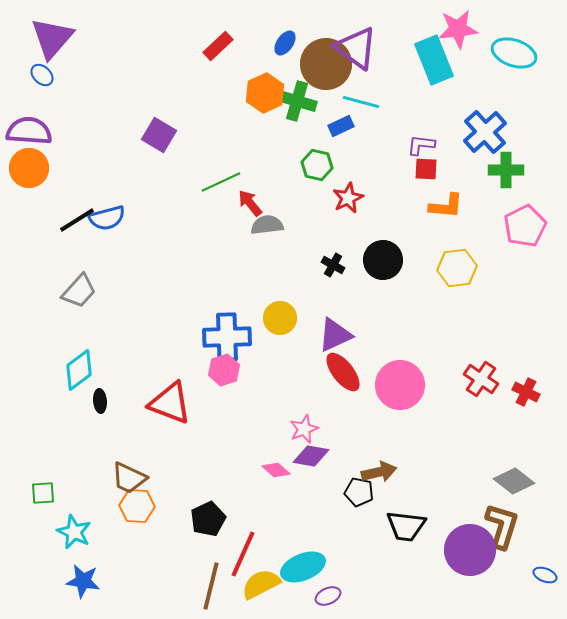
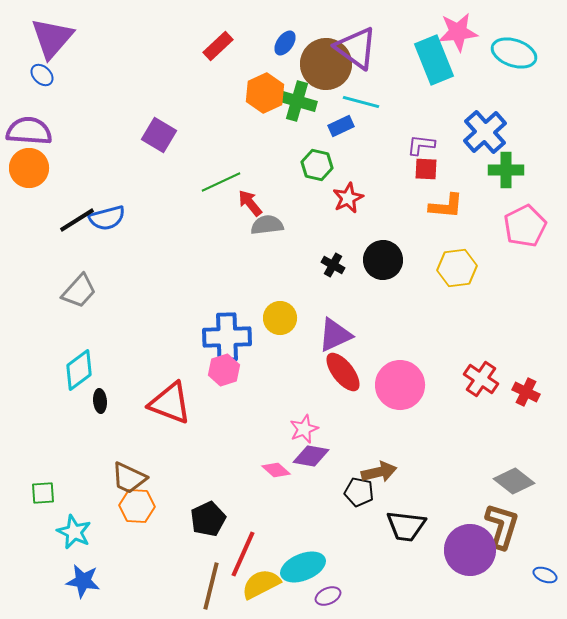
pink star at (458, 29): moved 3 px down
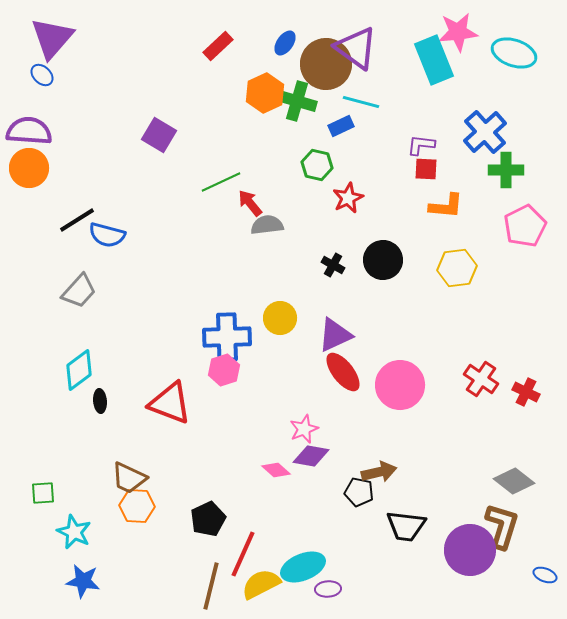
blue semicircle at (107, 218): moved 17 px down; rotated 30 degrees clockwise
purple ellipse at (328, 596): moved 7 px up; rotated 20 degrees clockwise
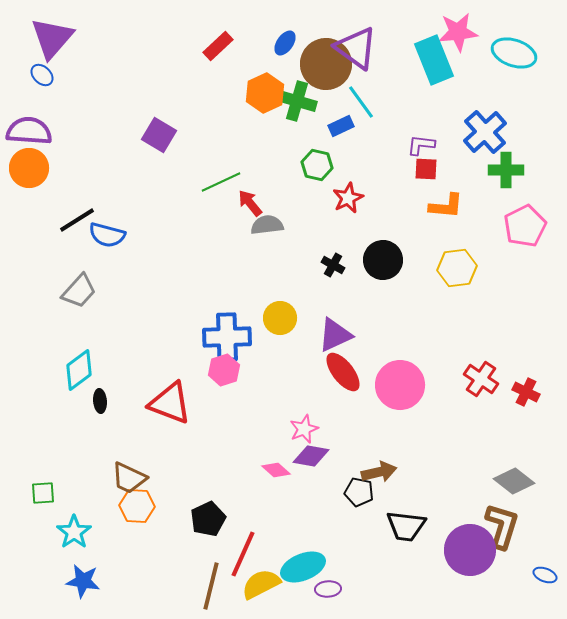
cyan line at (361, 102): rotated 39 degrees clockwise
cyan star at (74, 532): rotated 12 degrees clockwise
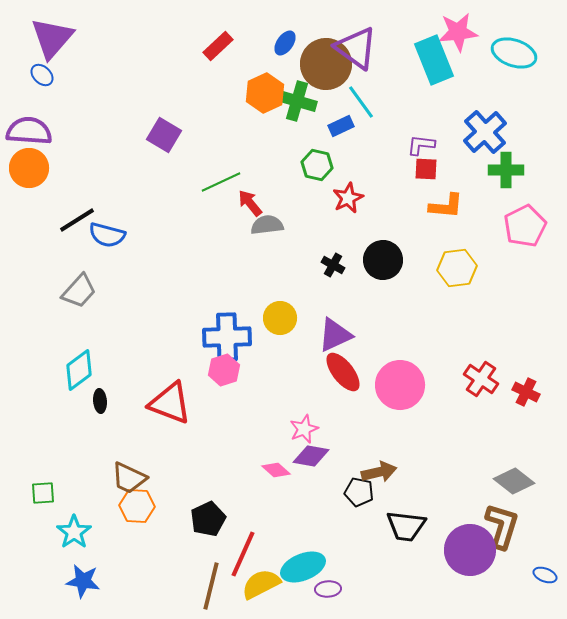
purple square at (159, 135): moved 5 px right
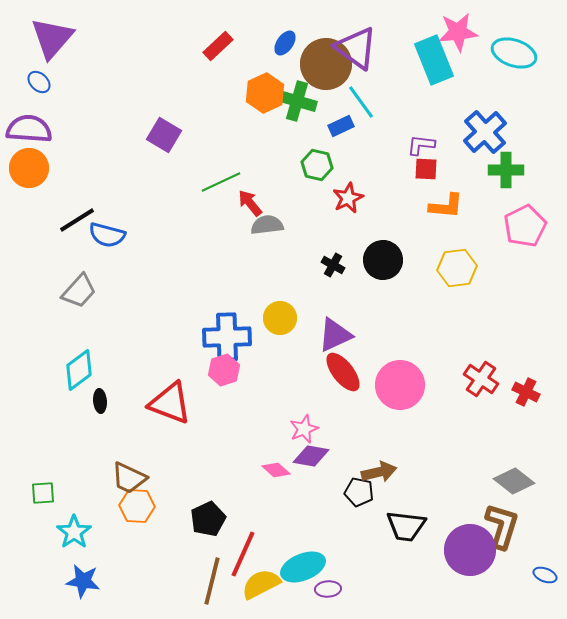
blue ellipse at (42, 75): moved 3 px left, 7 px down
purple semicircle at (29, 131): moved 2 px up
brown line at (211, 586): moved 1 px right, 5 px up
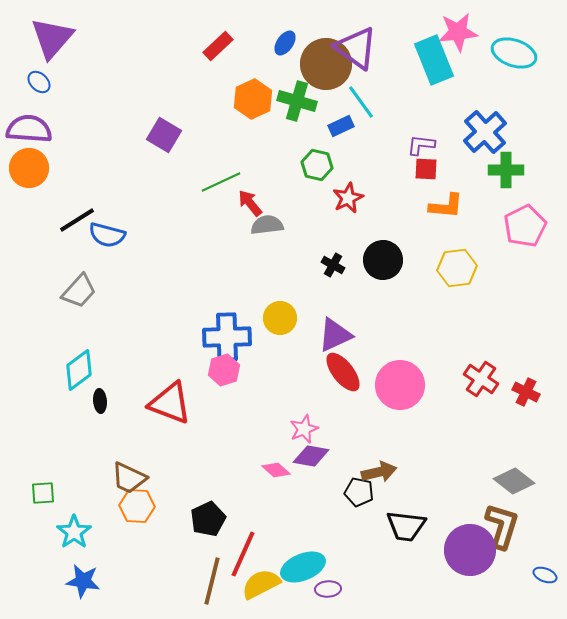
orange hexagon at (265, 93): moved 12 px left, 6 px down
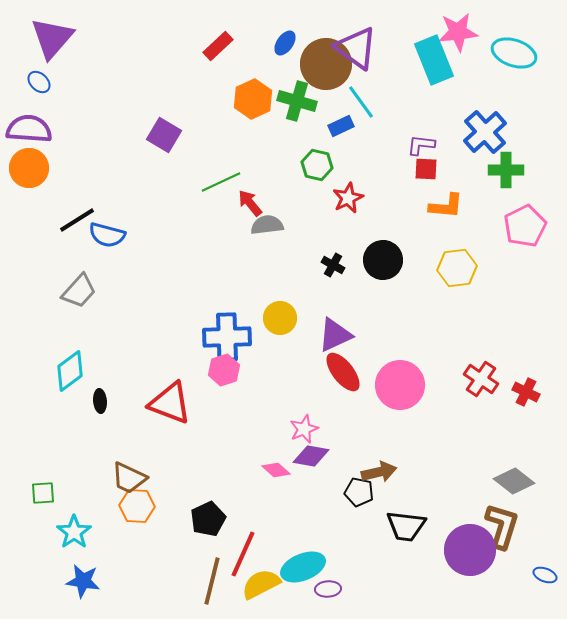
cyan diamond at (79, 370): moved 9 px left, 1 px down
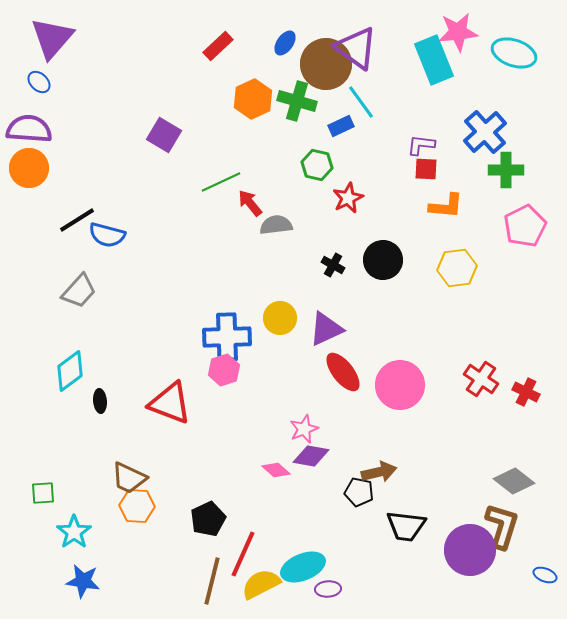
gray semicircle at (267, 225): moved 9 px right
purple triangle at (335, 335): moved 9 px left, 6 px up
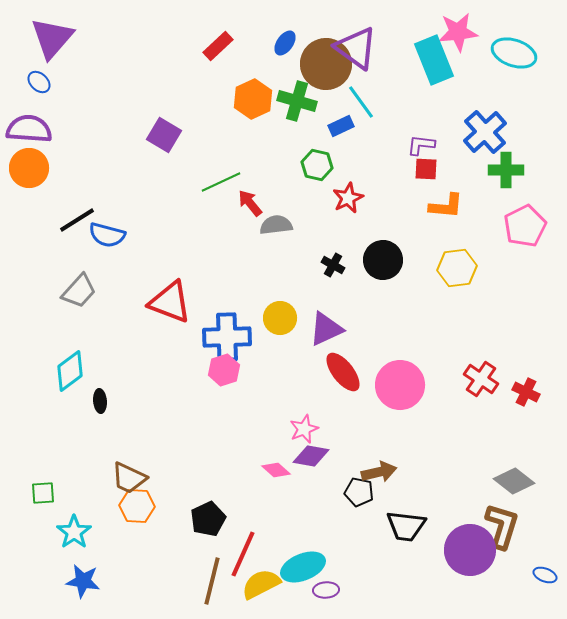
red triangle at (170, 403): moved 101 px up
purple ellipse at (328, 589): moved 2 px left, 1 px down
